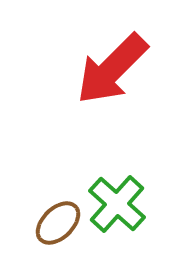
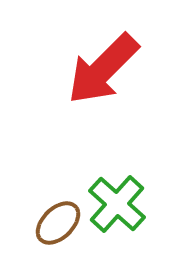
red arrow: moved 9 px left
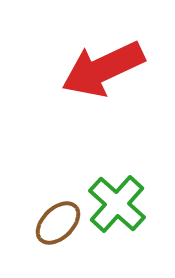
red arrow: rotated 20 degrees clockwise
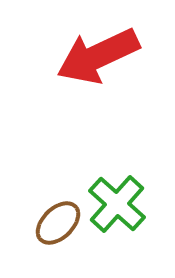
red arrow: moved 5 px left, 13 px up
